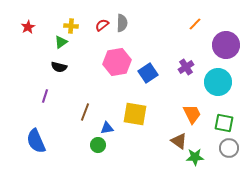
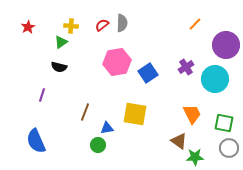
cyan circle: moved 3 px left, 3 px up
purple line: moved 3 px left, 1 px up
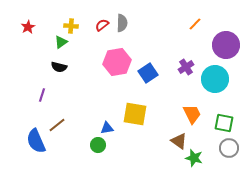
brown line: moved 28 px left, 13 px down; rotated 30 degrees clockwise
green star: moved 1 px left, 1 px down; rotated 18 degrees clockwise
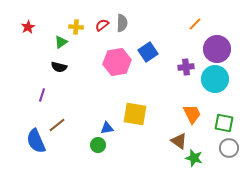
yellow cross: moved 5 px right, 1 px down
purple circle: moved 9 px left, 4 px down
purple cross: rotated 28 degrees clockwise
blue square: moved 21 px up
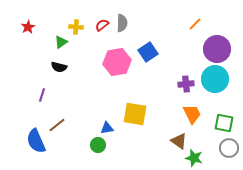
purple cross: moved 17 px down
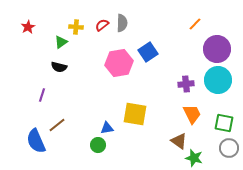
pink hexagon: moved 2 px right, 1 px down
cyan circle: moved 3 px right, 1 px down
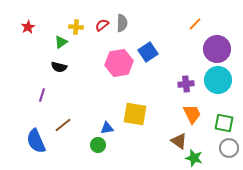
brown line: moved 6 px right
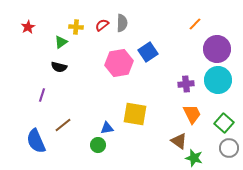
green square: rotated 30 degrees clockwise
